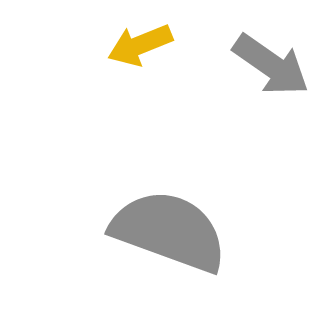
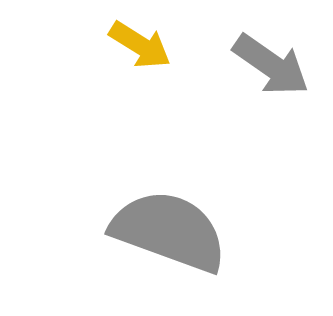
yellow arrow: rotated 126 degrees counterclockwise
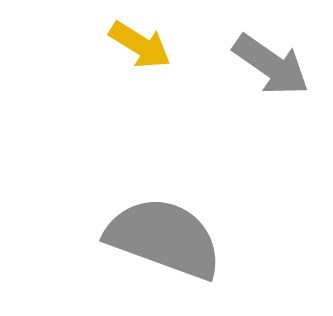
gray semicircle: moved 5 px left, 7 px down
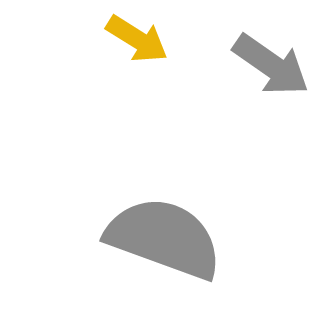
yellow arrow: moved 3 px left, 6 px up
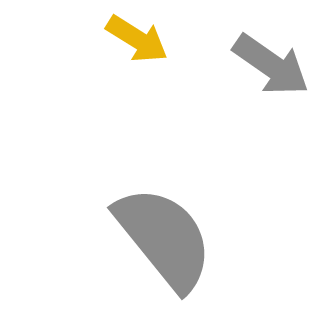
gray semicircle: rotated 31 degrees clockwise
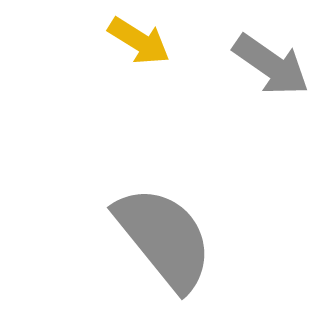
yellow arrow: moved 2 px right, 2 px down
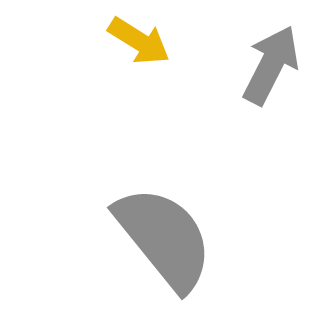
gray arrow: rotated 98 degrees counterclockwise
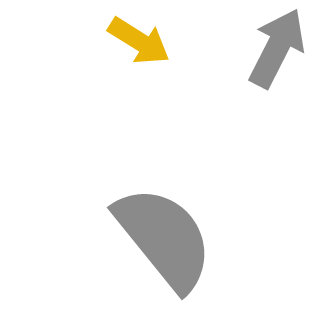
gray arrow: moved 6 px right, 17 px up
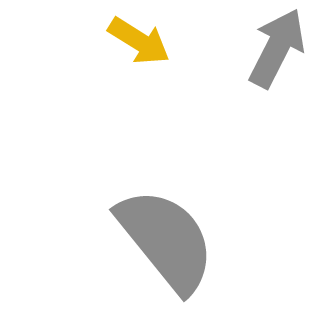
gray semicircle: moved 2 px right, 2 px down
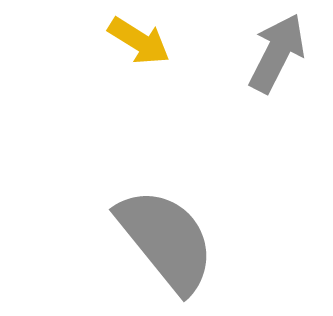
gray arrow: moved 5 px down
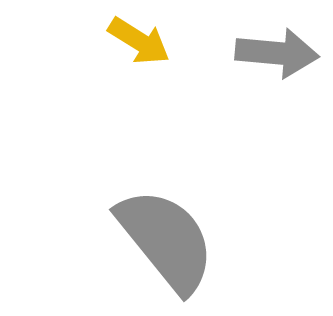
gray arrow: rotated 68 degrees clockwise
